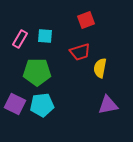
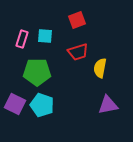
red square: moved 9 px left
pink rectangle: moved 2 px right; rotated 12 degrees counterclockwise
red trapezoid: moved 2 px left
cyan pentagon: rotated 25 degrees clockwise
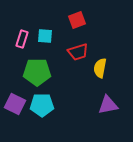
cyan pentagon: rotated 20 degrees counterclockwise
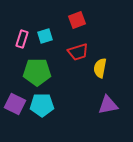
cyan square: rotated 21 degrees counterclockwise
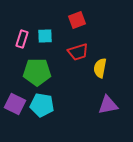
cyan square: rotated 14 degrees clockwise
cyan pentagon: rotated 10 degrees clockwise
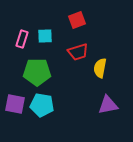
purple square: rotated 15 degrees counterclockwise
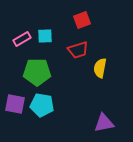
red square: moved 5 px right
pink rectangle: rotated 42 degrees clockwise
red trapezoid: moved 2 px up
purple triangle: moved 4 px left, 18 px down
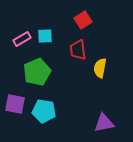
red square: moved 1 px right; rotated 12 degrees counterclockwise
red trapezoid: rotated 100 degrees clockwise
green pentagon: rotated 24 degrees counterclockwise
cyan pentagon: moved 2 px right, 6 px down
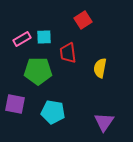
cyan square: moved 1 px left, 1 px down
red trapezoid: moved 10 px left, 3 px down
green pentagon: moved 1 px right, 1 px up; rotated 24 degrees clockwise
cyan pentagon: moved 9 px right, 1 px down
purple triangle: moved 1 px up; rotated 45 degrees counterclockwise
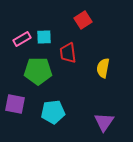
yellow semicircle: moved 3 px right
cyan pentagon: rotated 15 degrees counterclockwise
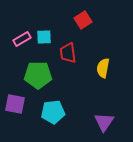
green pentagon: moved 4 px down
